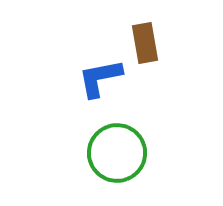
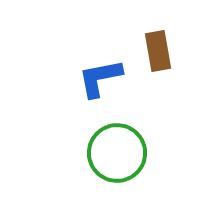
brown rectangle: moved 13 px right, 8 px down
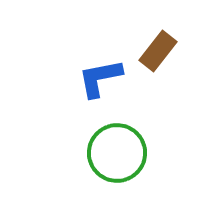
brown rectangle: rotated 48 degrees clockwise
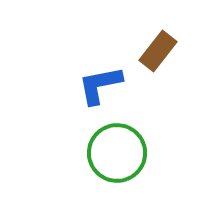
blue L-shape: moved 7 px down
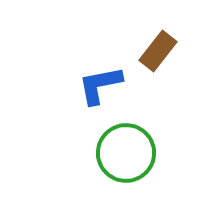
green circle: moved 9 px right
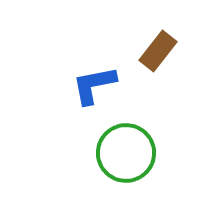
blue L-shape: moved 6 px left
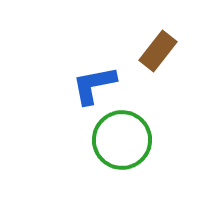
green circle: moved 4 px left, 13 px up
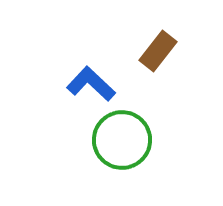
blue L-shape: moved 3 px left, 1 px up; rotated 54 degrees clockwise
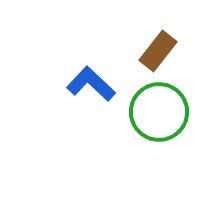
green circle: moved 37 px right, 28 px up
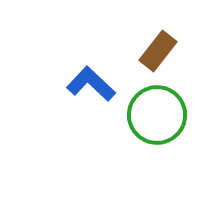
green circle: moved 2 px left, 3 px down
